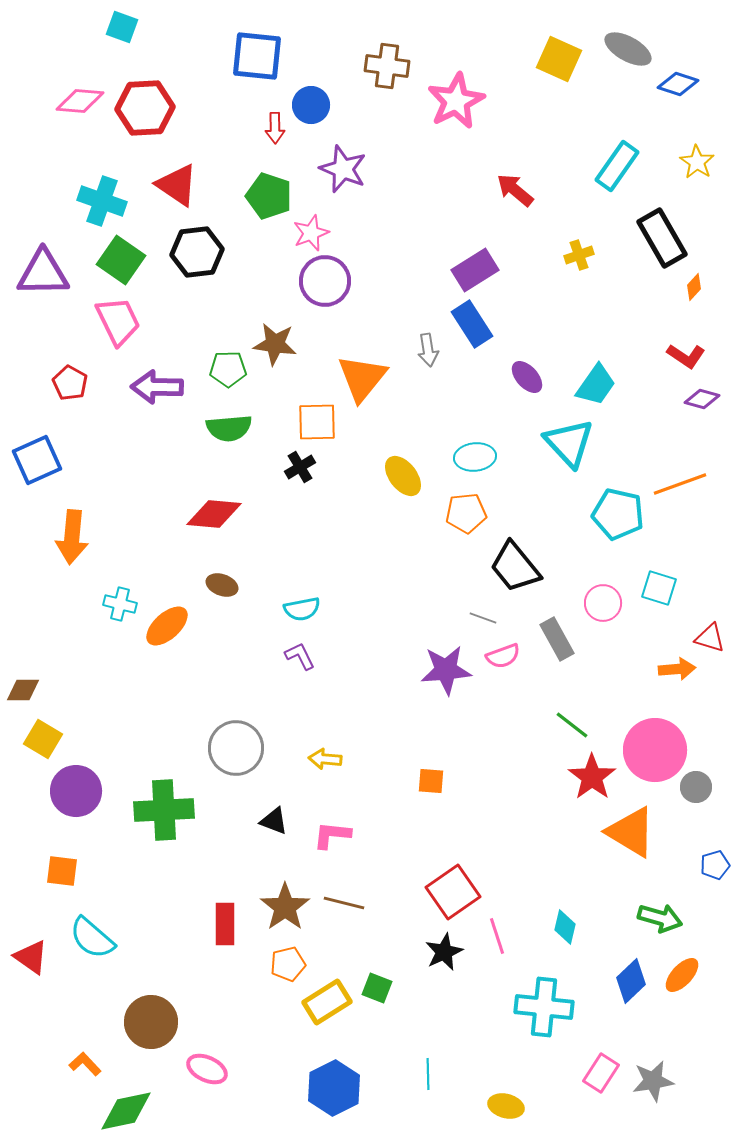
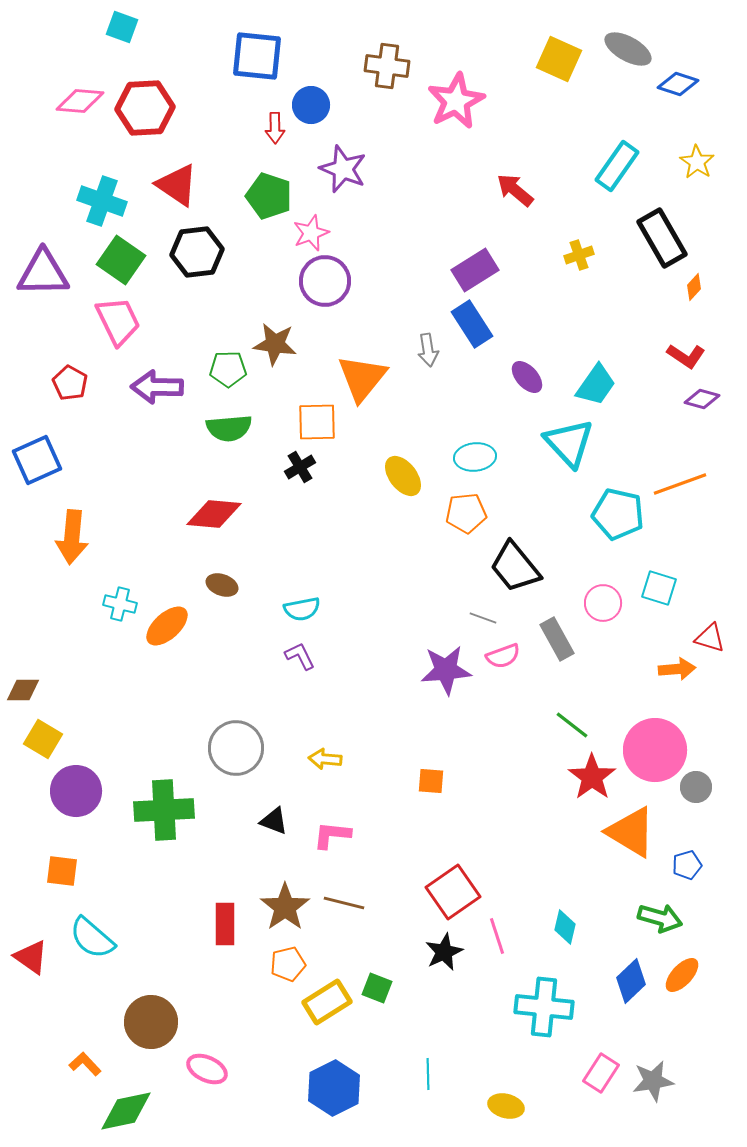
blue pentagon at (715, 865): moved 28 px left
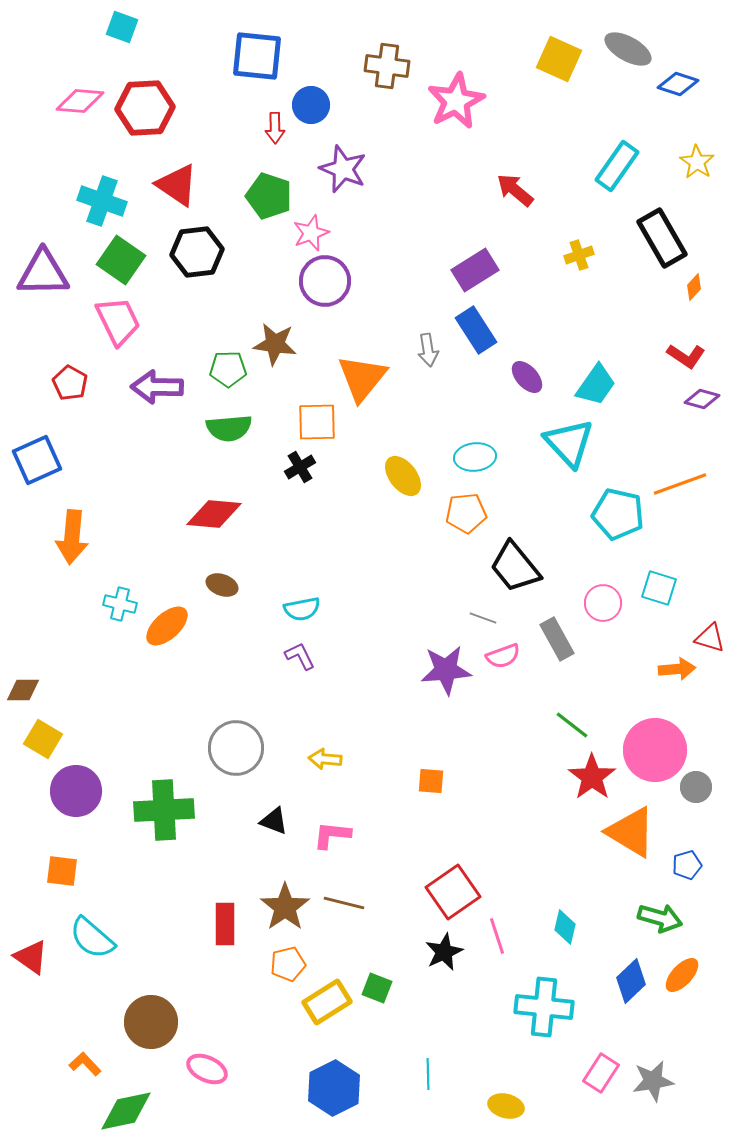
blue rectangle at (472, 324): moved 4 px right, 6 px down
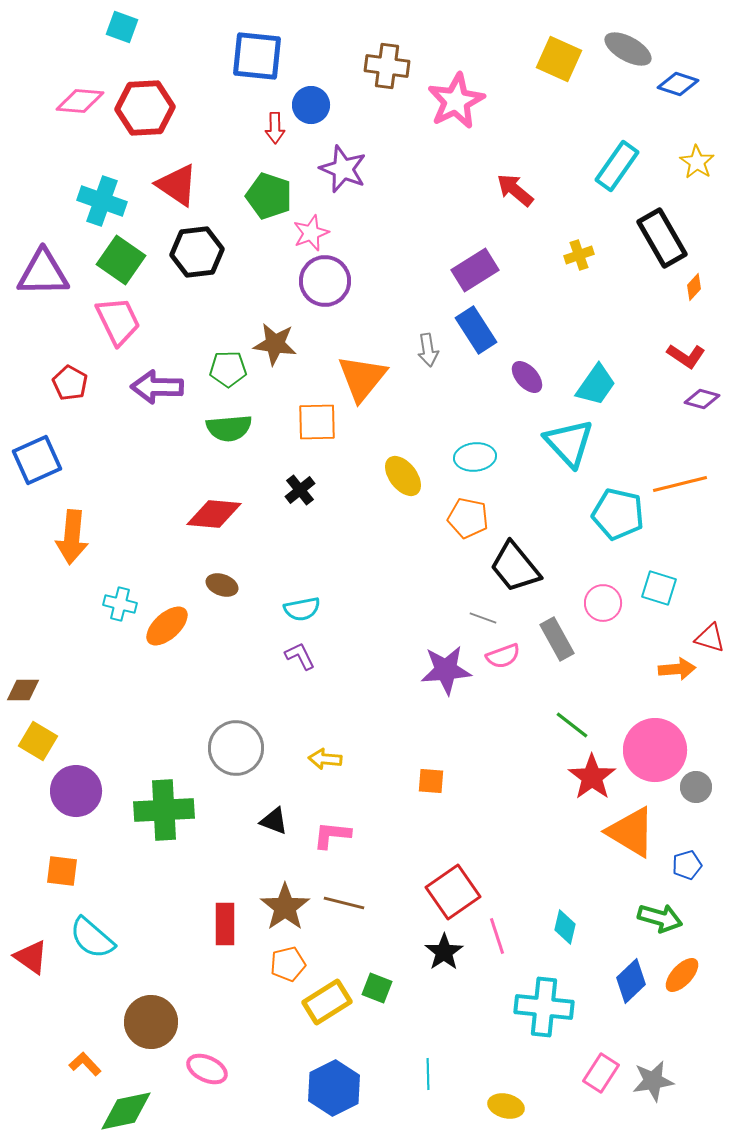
black cross at (300, 467): moved 23 px down; rotated 8 degrees counterclockwise
orange line at (680, 484): rotated 6 degrees clockwise
orange pentagon at (466, 513): moved 2 px right, 5 px down; rotated 18 degrees clockwise
yellow square at (43, 739): moved 5 px left, 2 px down
black star at (444, 952): rotated 9 degrees counterclockwise
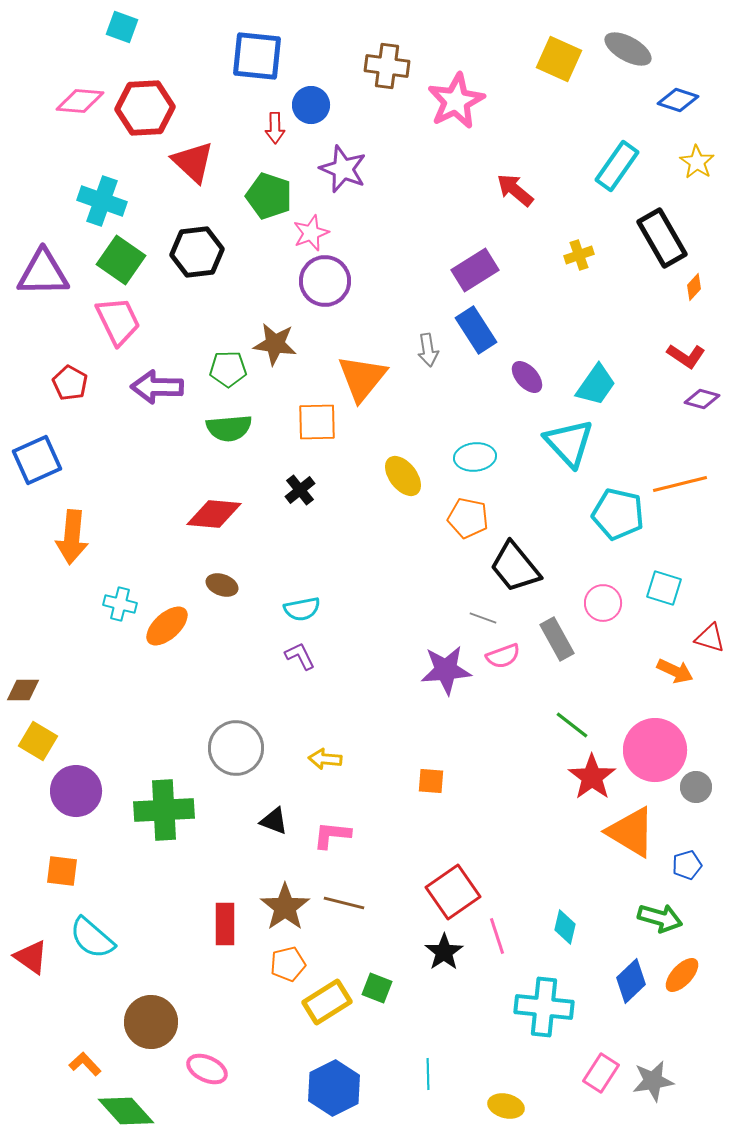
blue diamond at (678, 84): moved 16 px down
red triangle at (177, 185): moved 16 px right, 23 px up; rotated 9 degrees clockwise
cyan square at (659, 588): moved 5 px right
orange arrow at (677, 669): moved 2 px left, 2 px down; rotated 30 degrees clockwise
green diamond at (126, 1111): rotated 60 degrees clockwise
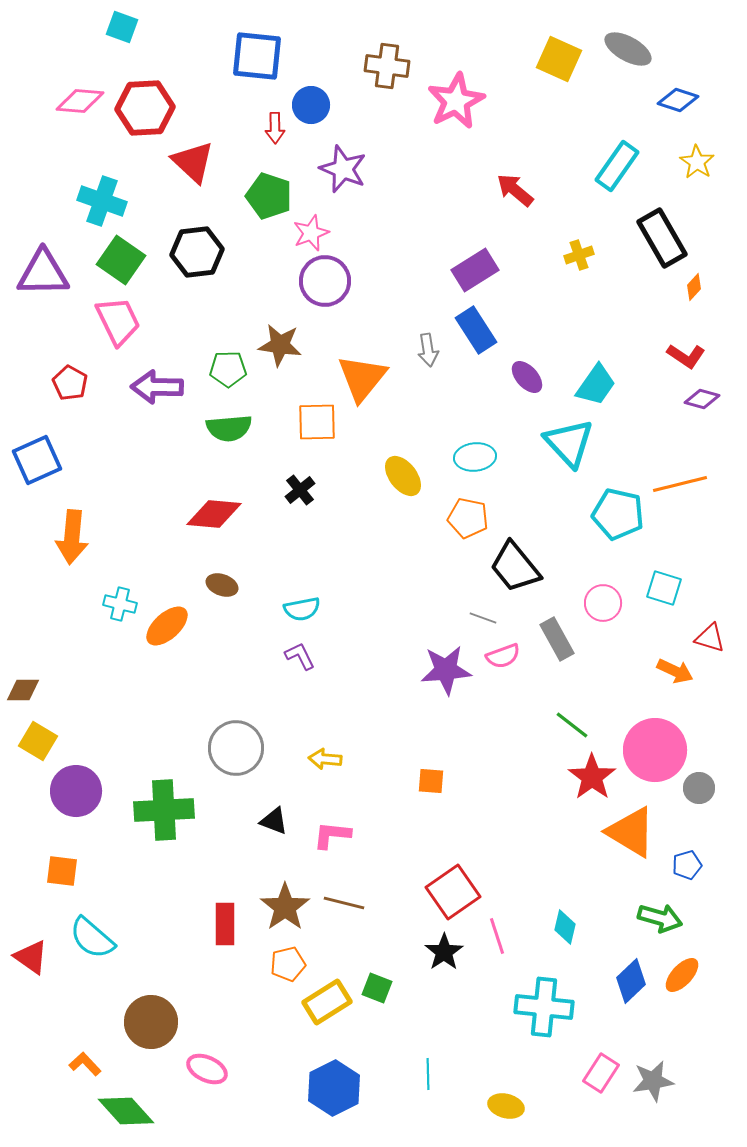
brown star at (275, 344): moved 5 px right, 1 px down
gray circle at (696, 787): moved 3 px right, 1 px down
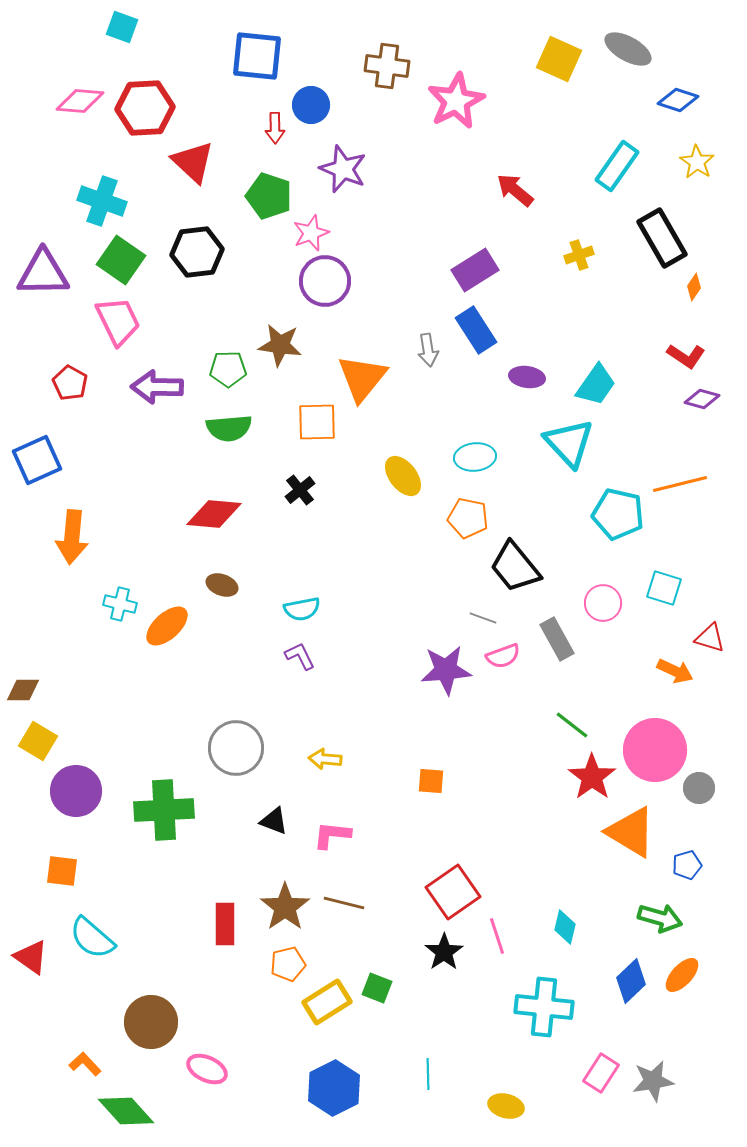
orange diamond at (694, 287): rotated 8 degrees counterclockwise
purple ellipse at (527, 377): rotated 40 degrees counterclockwise
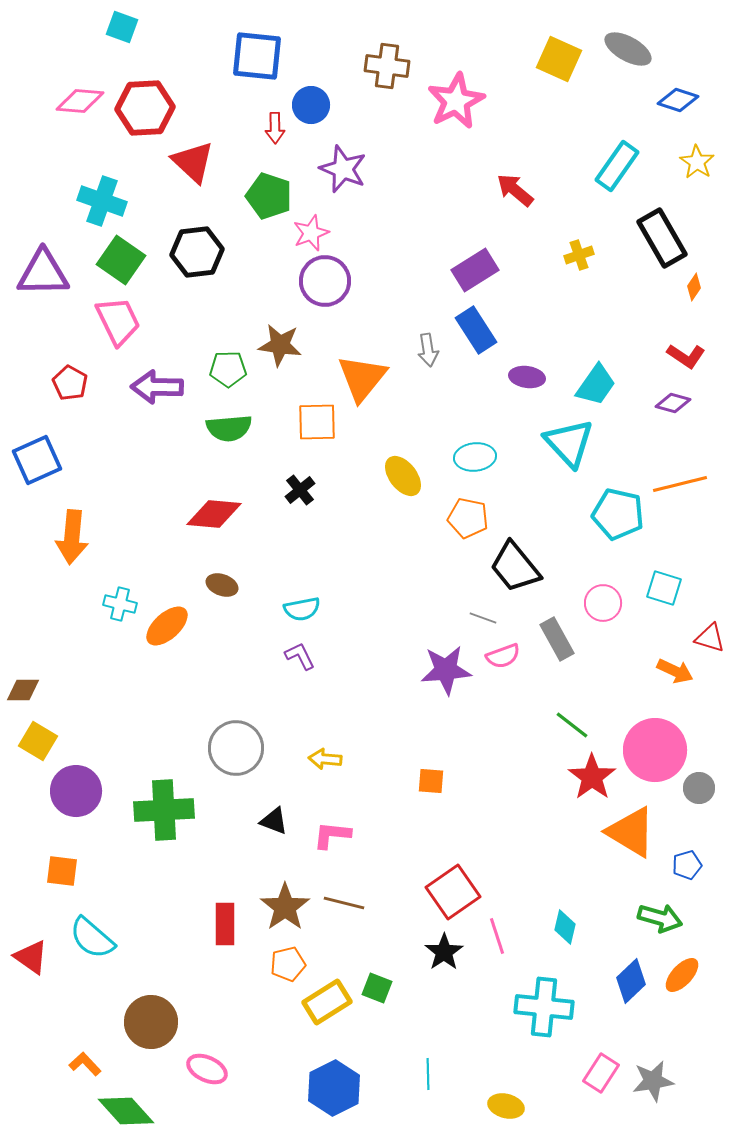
purple diamond at (702, 399): moved 29 px left, 4 px down
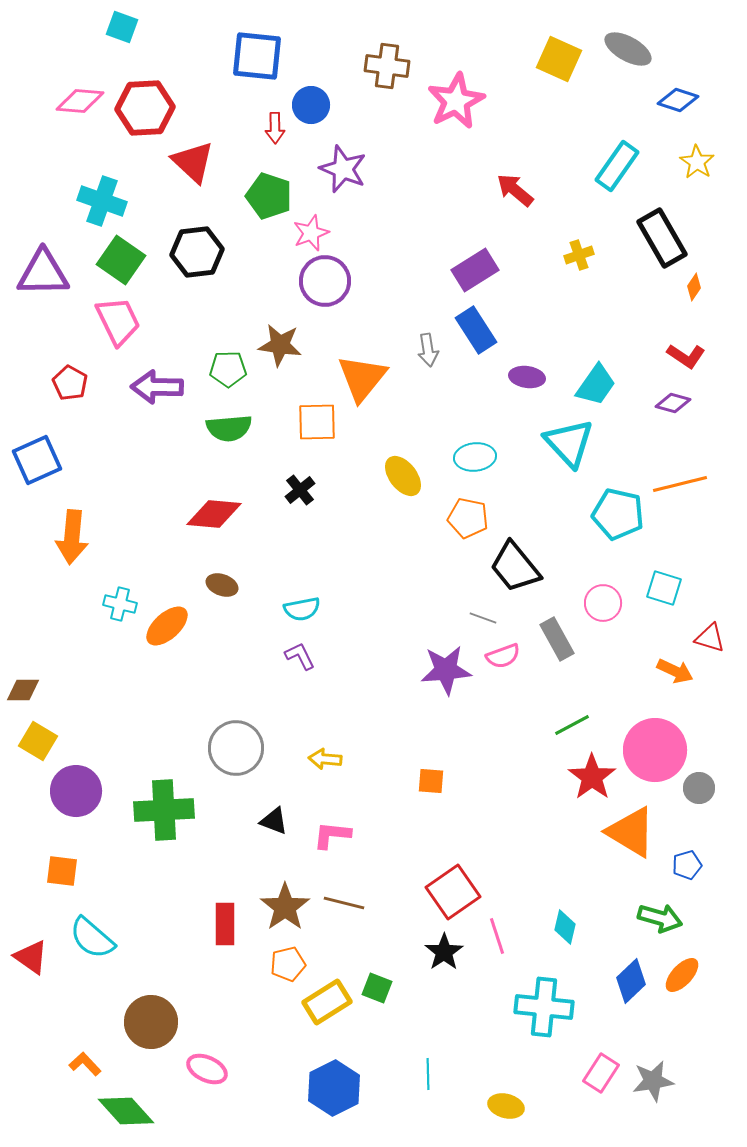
green line at (572, 725): rotated 66 degrees counterclockwise
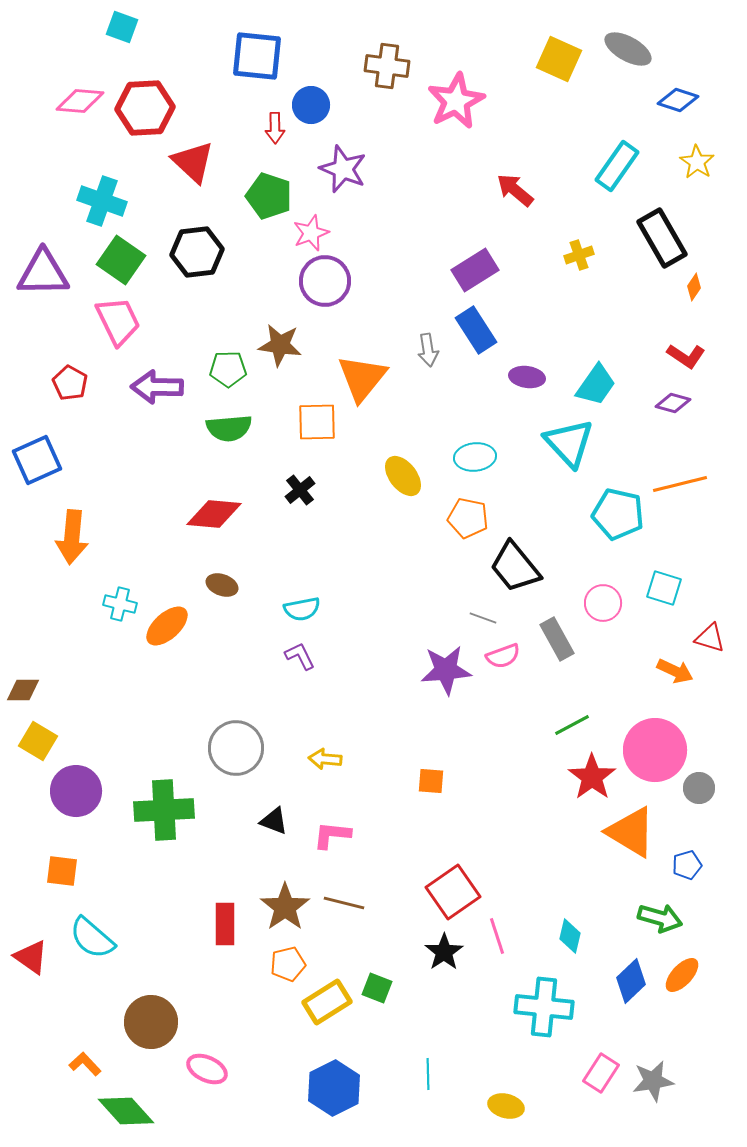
cyan diamond at (565, 927): moved 5 px right, 9 px down
